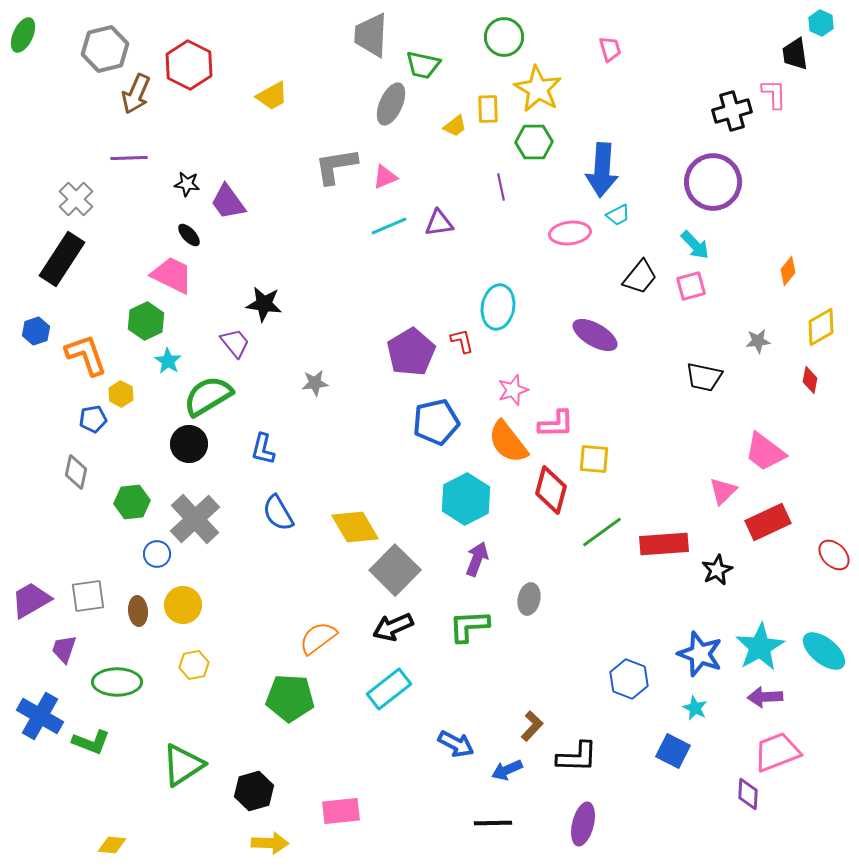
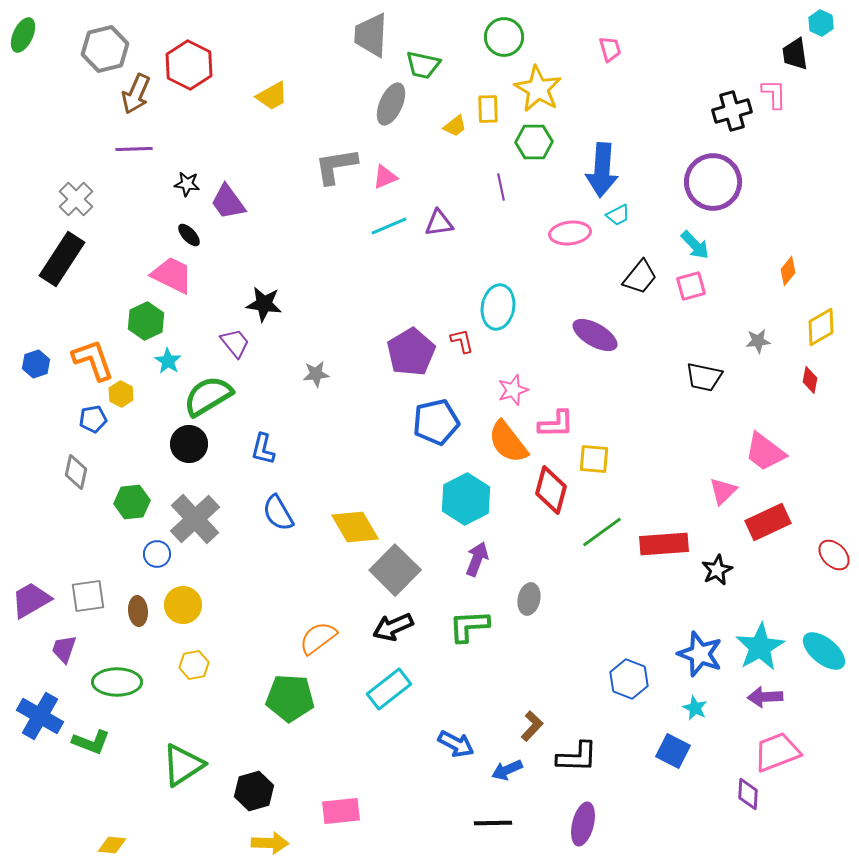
purple line at (129, 158): moved 5 px right, 9 px up
blue hexagon at (36, 331): moved 33 px down
orange L-shape at (86, 355): moved 7 px right, 5 px down
gray star at (315, 383): moved 1 px right, 9 px up
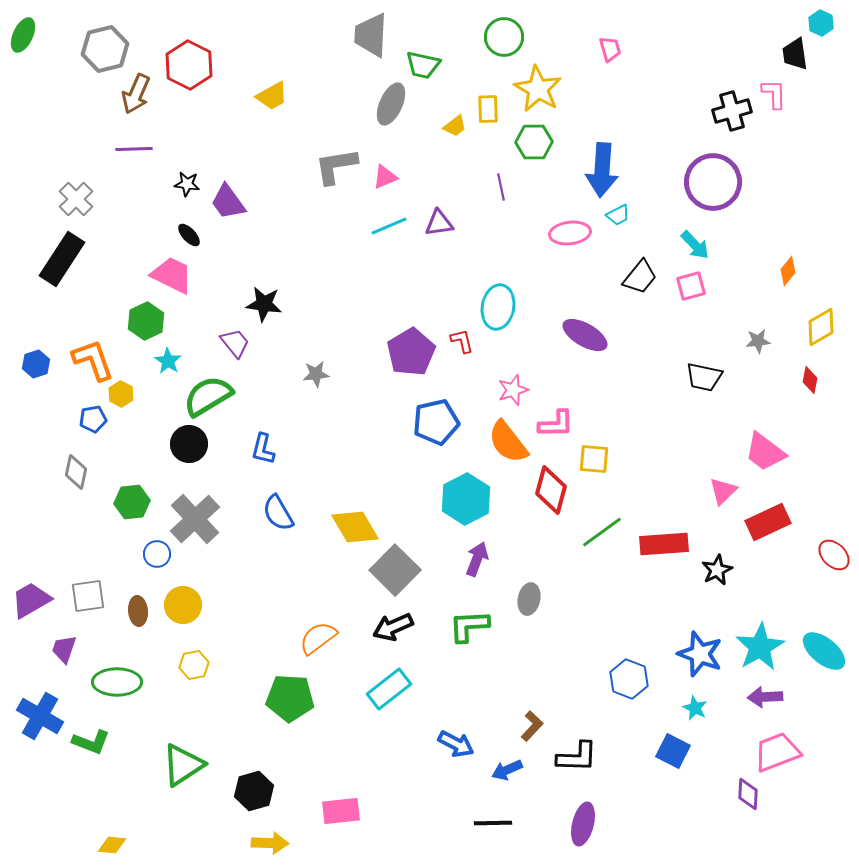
purple ellipse at (595, 335): moved 10 px left
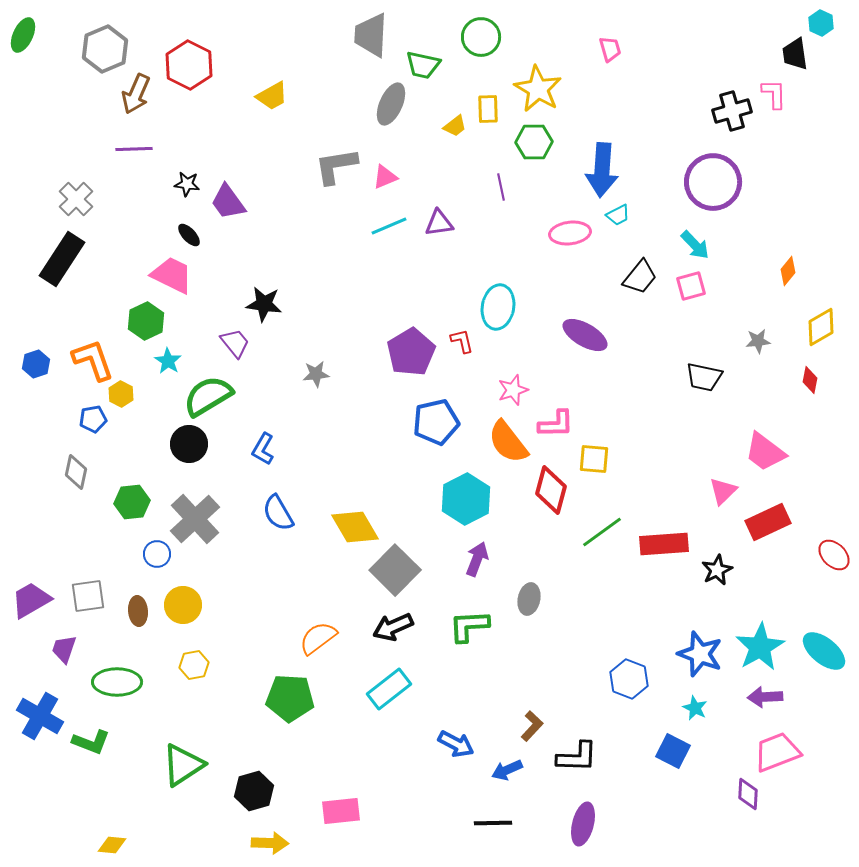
green circle at (504, 37): moved 23 px left
gray hexagon at (105, 49): rotated 9 degrees counterclockwise
blue L-shape at (263, 449): rotated 16 degrees clockwise
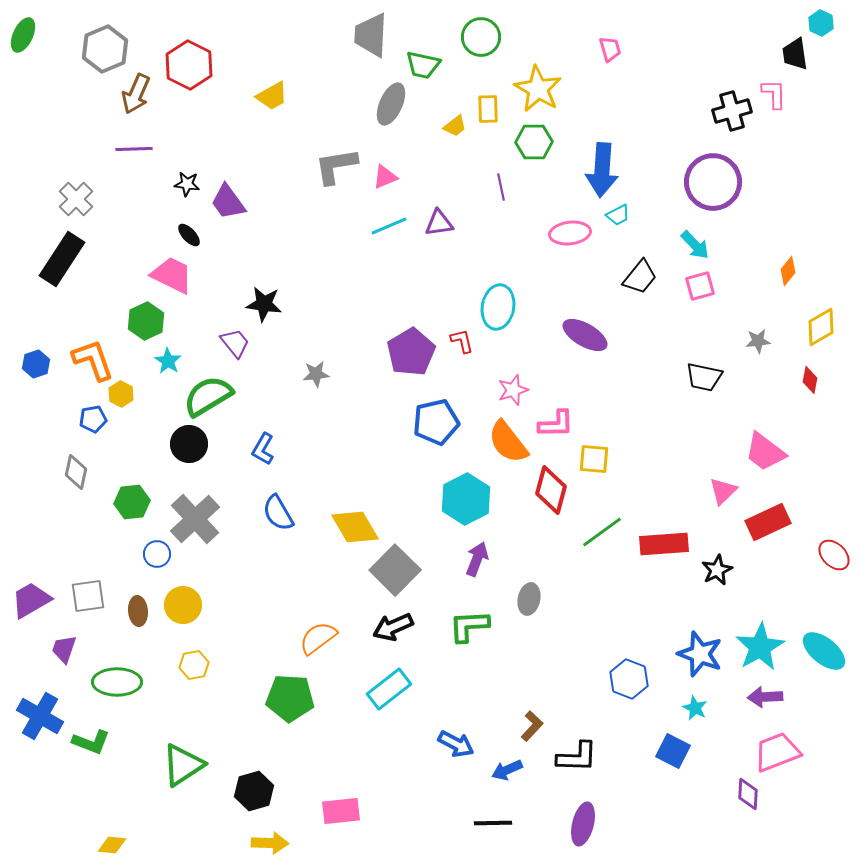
pink square at (691, 286): moved 9 px right
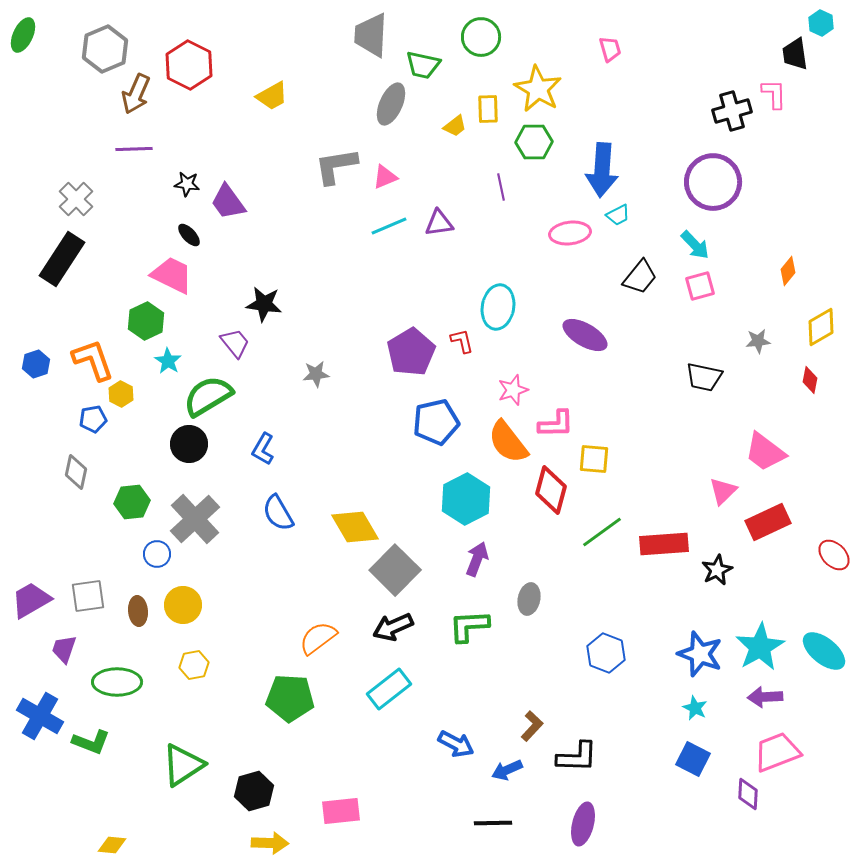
blue hexagon at (629, 679): moved 23 px left, 26 px up
blue square at (673, 751): moved 20 px right, 8 px down
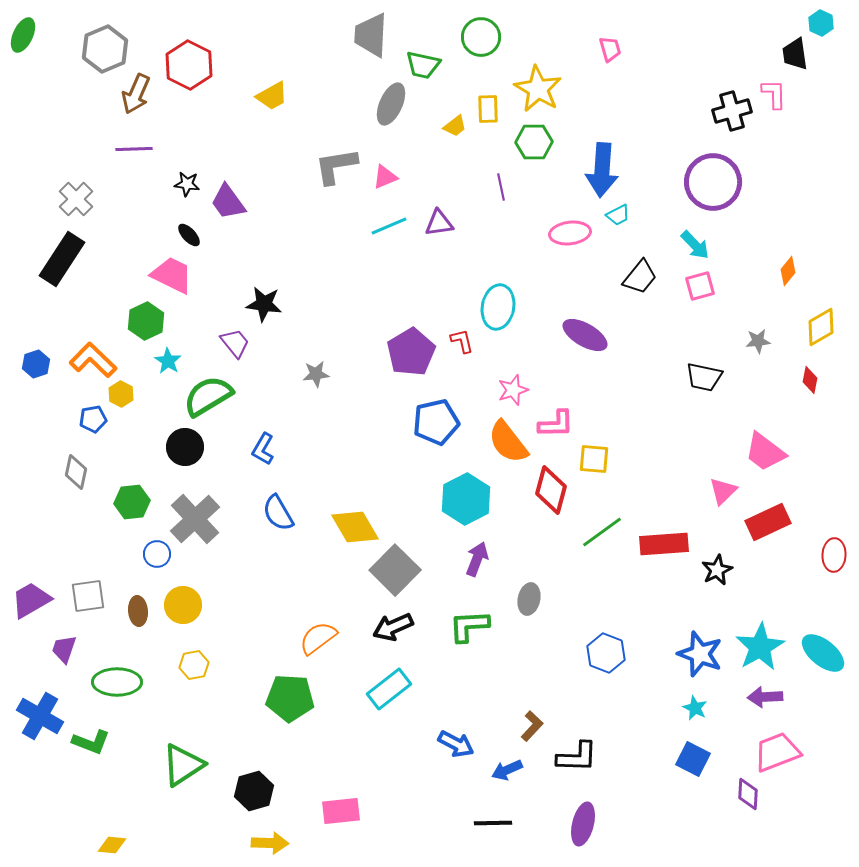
orange L-shape at (93, 360): rotated 27 degrees counterclockwise
black circle at (189, 444): moved 4 px left, 3 px down
red ellipse at (834, 555): rotated 48 degrees clockwise
cyan ellipse at (824, 651): moved 1 px left, 2 px down
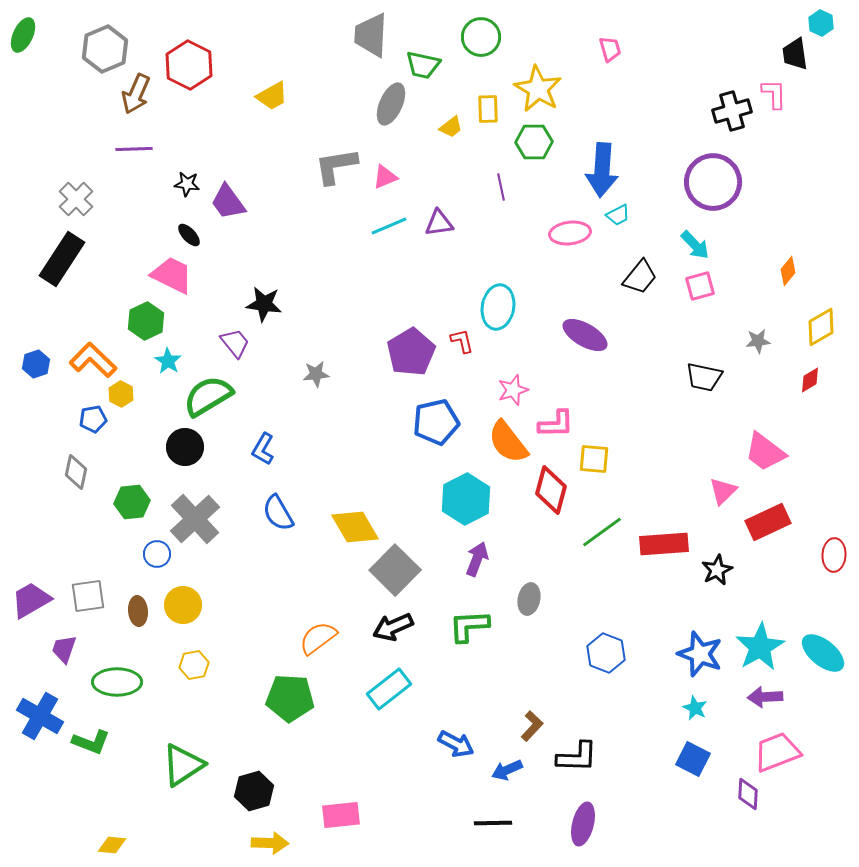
yellow trapezoid at (455, 126): moved 4 px left, 1 px down
red diamond at (810, 380): rotated 48 degrees clockwise
pink rectangle at (341, 811): moved 4 px down
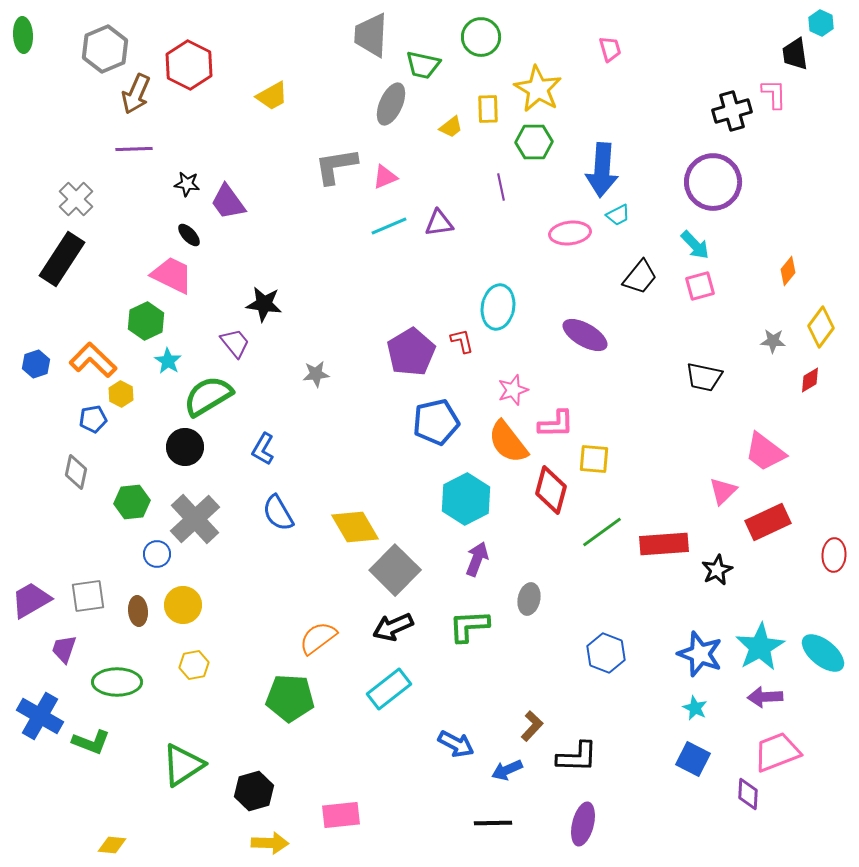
green ellipse at (23, 35): rotated 28 degrees counterclockwise
yellow diamond at (821, 327): rotated 24 degrees counterclockwise
gray star at (758, 341): moved 15 px right; rotated 10 degrees clockwise
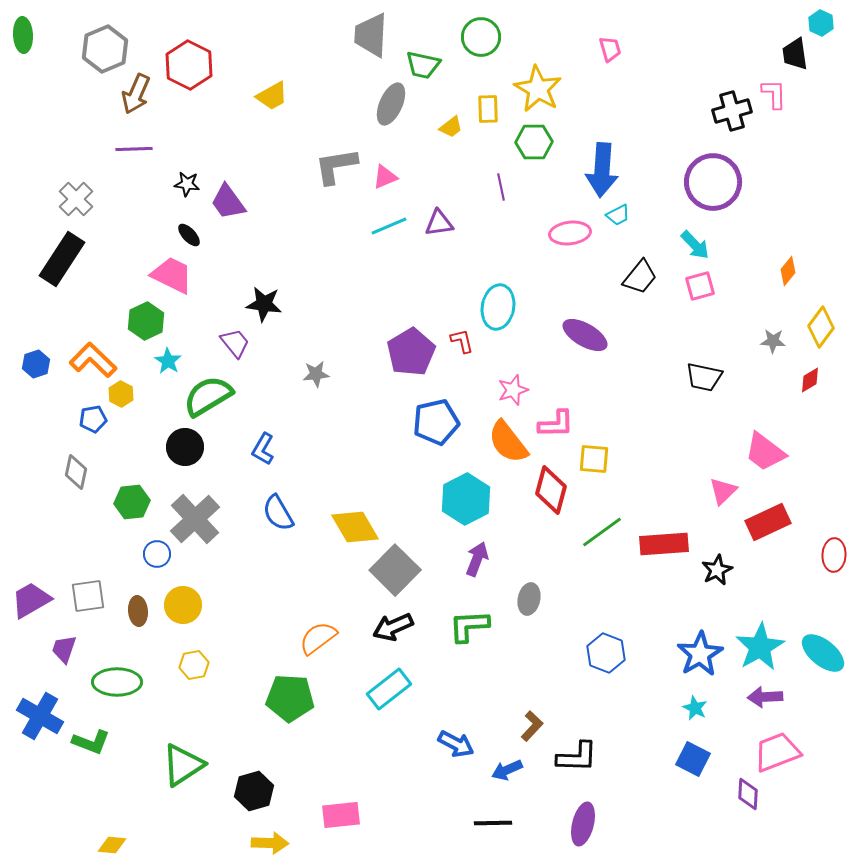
blue star at (700, 654): rotated 21 degrees clockwise
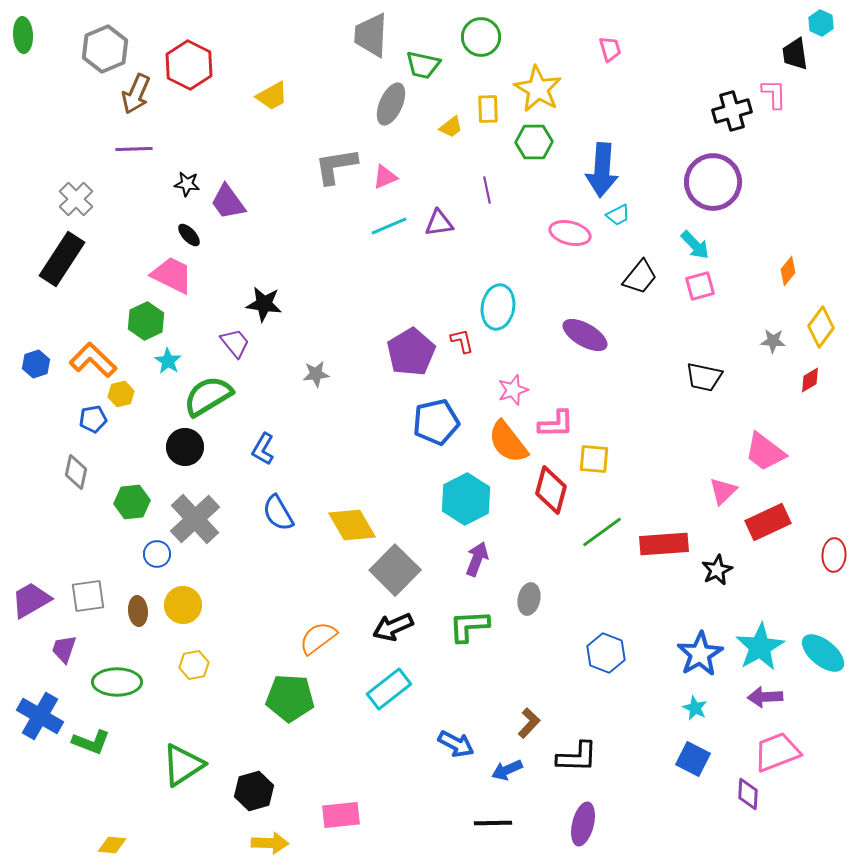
purple line at (501, 187): moved 14 px left, 3 px down
pink ellipse at (570, 233): rotated 21 degrees clockwise
yellow hexagon at (121, 394): rotated 20 degrees clockwise
yellow diamond at (355, 527): moved 3 px left, 2 px up
brown L-shape at (532, 726): moved 3 px left, 3 px up
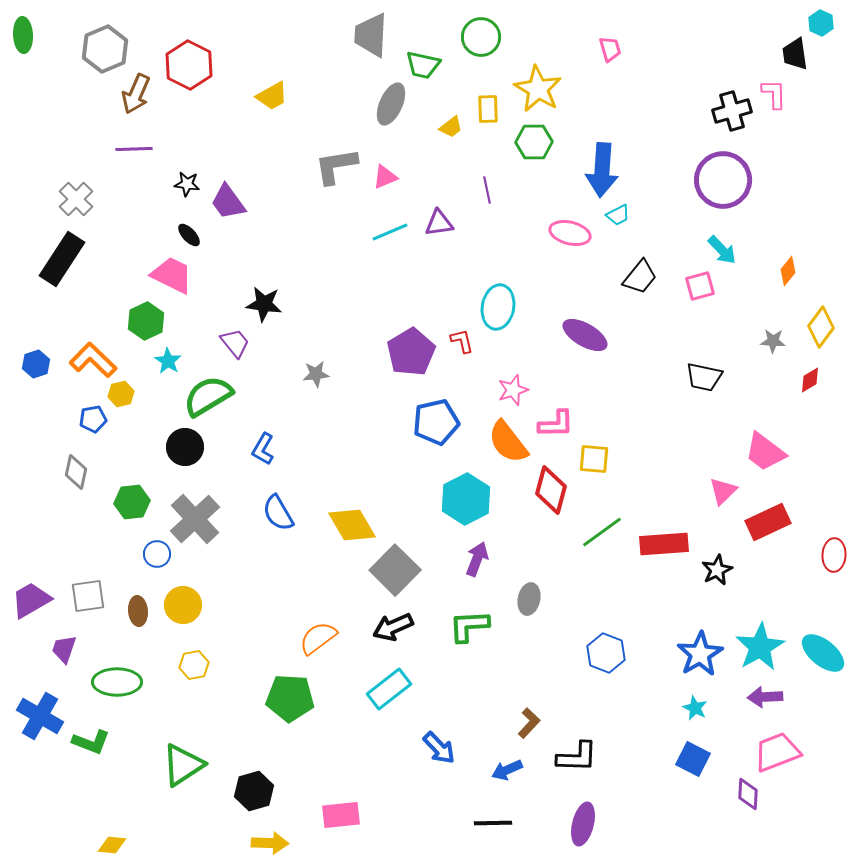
purple circle at (713, 182): moved 10 px right, 2 px up
cyan line at (389, 226): moved 1 px right, 6 px down
cyan arrow at (695, 245): moved 27 px right, 5 px down
blue arrow at (456, 744): moved 17 px left, 4 px down; rotated 18 degrees clockwise
